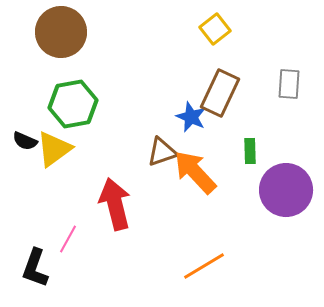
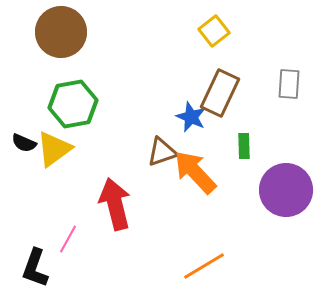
yellow square: moved 1 px left, 2 px down
black semicircle: moved 1 px left, 2 px down
green rectangle: moved 6 px left, 5 px up
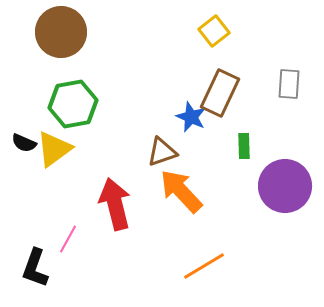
orange arrow: moved 14 px left, 19 px down
purple circle: moved 1 px left, 4 px up
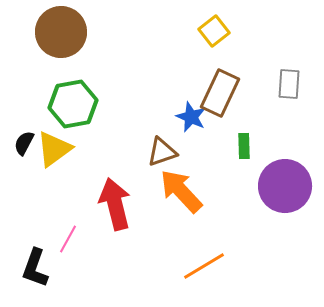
black semicircle: rotated 95 degrees clockwise
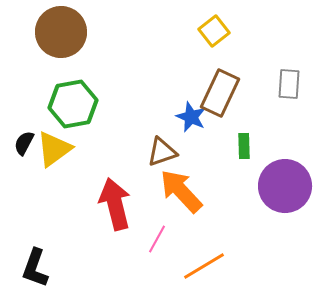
pink line: moved 89 px right
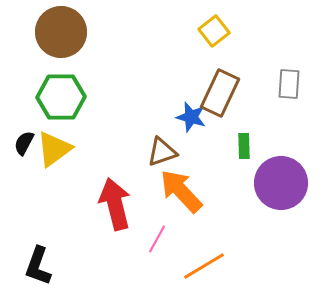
green hexagon: moved 12 px left, 7 px up; rotated 9 degrees clockwise
blue star: rotated 8 degrees counterclockwise
purple circle: moved 4 px left, 3 px up
black L-shape: moved 3 px right, 2 px up
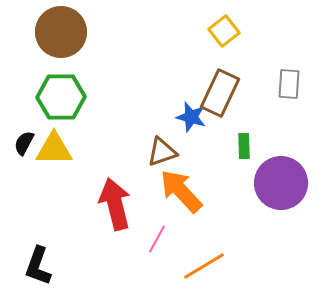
yellow square: moved 10 px right
yellow triangle: rotated 36 degrees clockwise
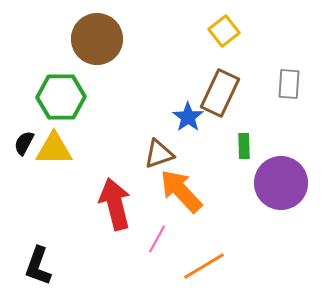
brown circle: moved 36 px right, 7 px down
blue star: moved 3 px left; rotated 20 degrees clockwise
brown triangle: moved 3 px left, 2 px down
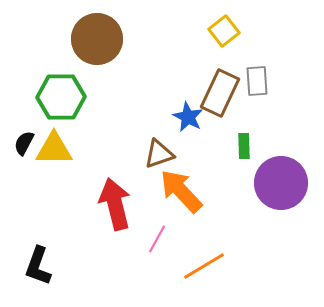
gray rectangle: moved 32 px left, 3 px up; rotated 8 degrees counterclockwise
blue star: rotated 8 degrees counterclockwise
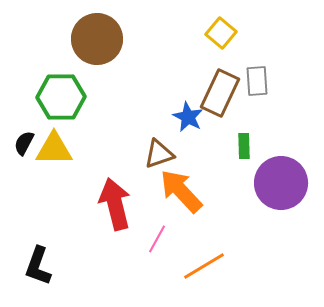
yellow square: moved 3 px left, 2 px down; rotated 12 degrees counterclockwise
